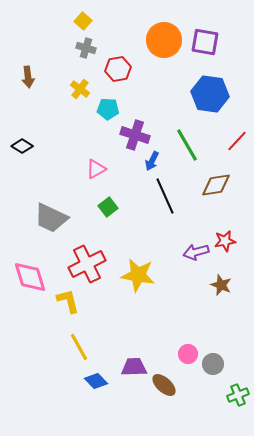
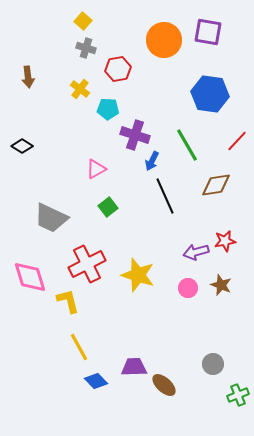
purple square: moved 3 px right, 10 px up
yellow star: rotated 8 degrees clockwise
pink circle: moved 66 px up
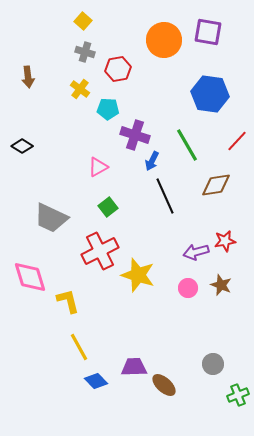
gray cross: moved 1 px left, 4 px down
pink triangle: moved 2 px right, 2 px up
red cross: moved 13 px right, 13 px up
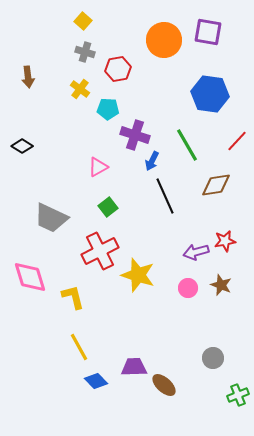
yellow L-shape: moved 5 px right, 4 px up
gray circle: moved 6 px up
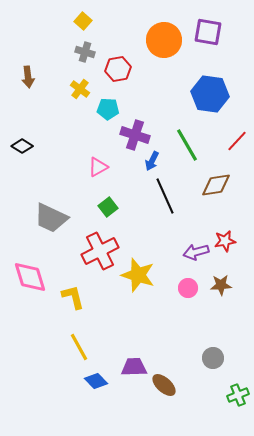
brown star: rotated 25 degrees counterclockwise
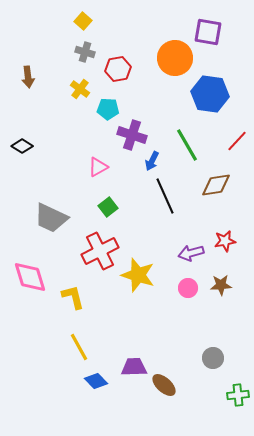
orange circle: moved 11 px right, 18 px down
purple cross: moved 3 px left
purple arrow: moved 5 px left, 1 px down
green cross: rotated 15 degrees clockwise
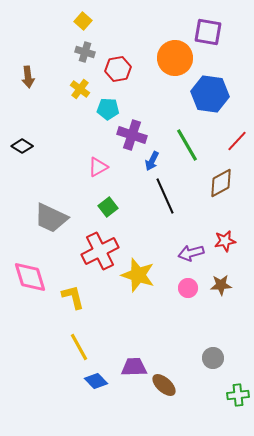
brown diamond: moved 5 px right, 2 px up; rotated 20 degrees counterclockwise
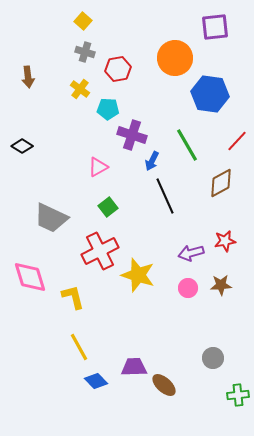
purple square: moved 7 px right, 5 px up; rotated 16 degrees counterclockwise
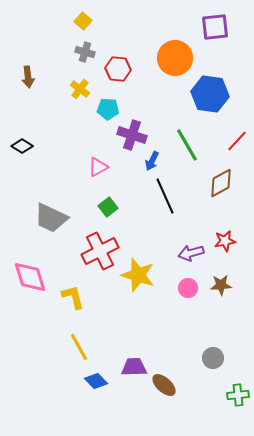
red hexagon: rotated 15 degrees clockwise
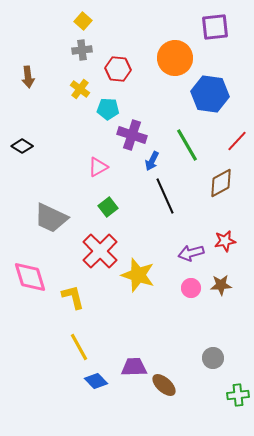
gray cross: moved 3 px left, 2 px up; rotated 24 degrees counterclockwise
red cross: rotated 18 degrees counterclockwise
pink circle: moved 3 px right
